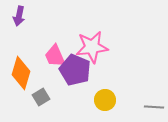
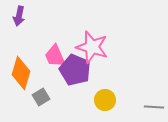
pink star: rotated 24 degrees clockwise
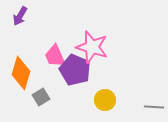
purple arrow: moved 1 px right; rotated 18 degrees clockwise
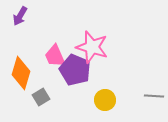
gray line: moved 11 px up
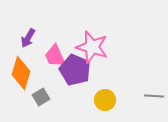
purple arrow: moved 8 px right, 22 px down
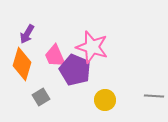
purple arrow: moved 1 px left, 4 px up
orange diamond: moved 1 px right, 9 px up
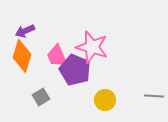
purple arrow: moved 2 px left, 3 px up; rotated 36 degrees clockwise
pink trapezoid: moved 2 px right
orange diamond: moved 8 px up
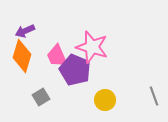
gray line: rotated 66 degrees clockwise
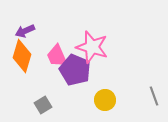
gray square: moved 2 px right, 8 px down
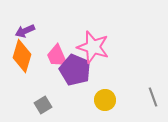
pink star: moved 1 px right
gray line: moved 1 px left, 1 px down
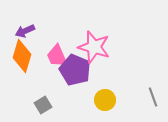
pink star: moved 1 px right
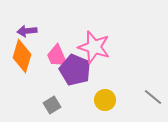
purple arrow: moved 2 px right; rotated 18 degrees clockwise
gray line: rotated 30 degrees counterclockwise
gray square: moved 9 px right
